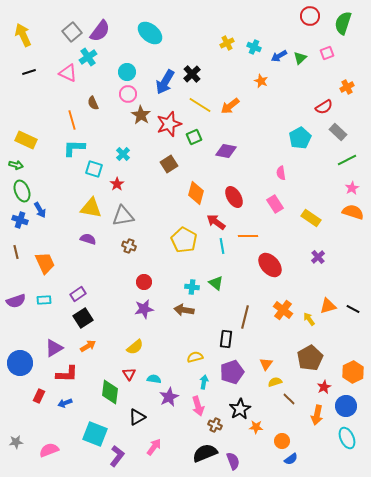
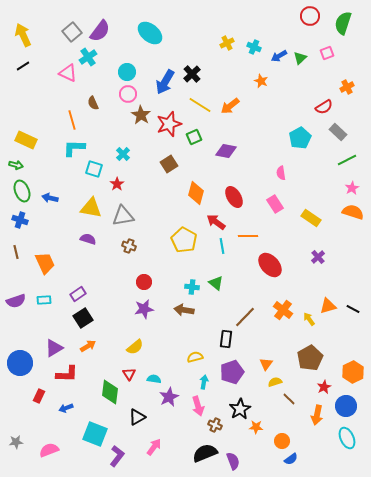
black line at (29, 72): moved 6 px left, 6 px up; rotated 16 degrees counterclockwise
blue arrow at (40, 210): moved 10 px right, 12 px up; rotated 133 degrees clockwise
brown line at (245, 317): rotated 30 degrees clockwise
blue arrow at (65, 403): moved 1 px right, 5 px down
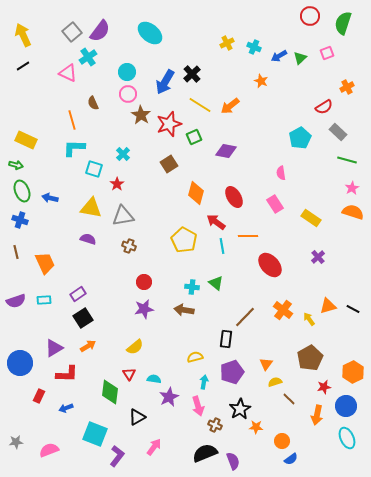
green line at (347, 160): rotated 42 degrees clockwise
red star at (324, 387): rotated 16 degrees clockwise
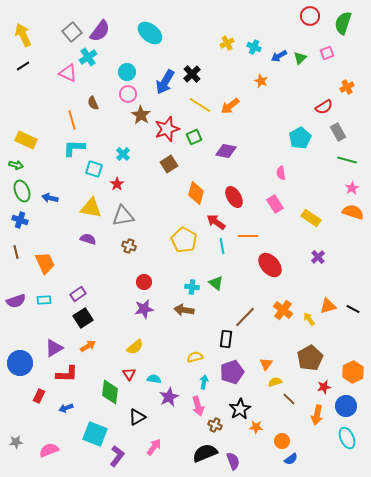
red star at (169, 124): moved 2 px left, 5 px down
gray rectangle at (338, 132): rotated 18 degrees clockwise
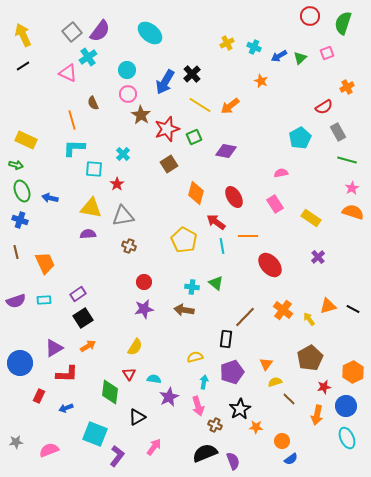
cyan circle at (127, 72): moved 2 px up
cyan square at (94, 169): rotated 12 degrees counterclockwise
pink semicircle at (281, 173): rotated 88 degrees clockwise
purple semicircle at (88, 239): moved 5 px up; rotated 21 degrees counterclockwise
yellow semicircle at (135, 347): rotated 18 degrees counterclockwise
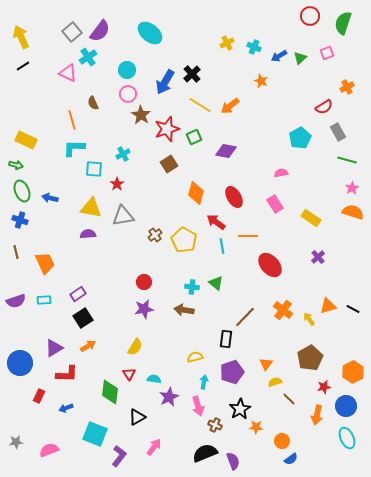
yellow arrow at (23, 35): moved 2 px left, 2 px down
cyan cross at (123, 154): rotated 16 degrees clockwise
brown cross at (129, 246): moved 26 px right, 11 px up; rotated 32 degrees clockwise
purple L-shape at (117, 456): moved 2 px right
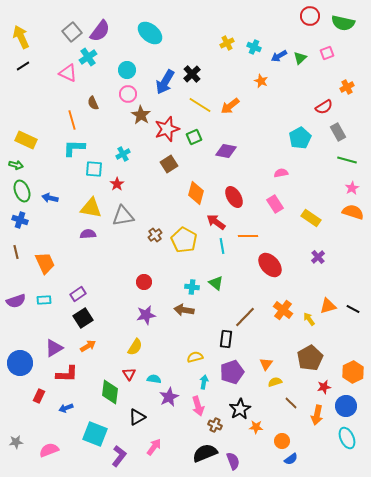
green semicircle at (343, 23): rotated 95 degrees counterclockwise
purple star at (144, 309): moved 2 px right, 6 px down
brown line at (289, 399): moved 2 px right, 4 px down
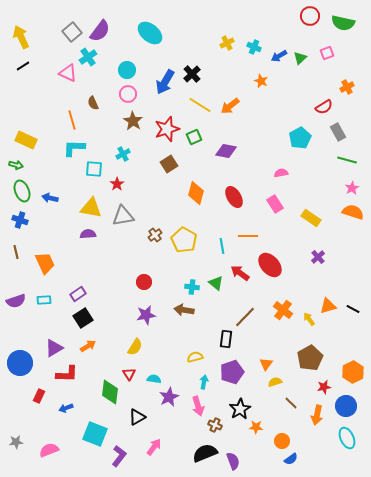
brown star at (141, 115): moved 8 px left, 6 px down
red arrow at (216, 222): moved 24 px right, 51 px down
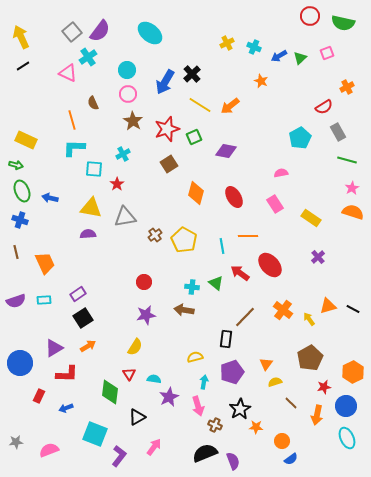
gray triangle at (123, 216): moved 2 px right, 1 px down
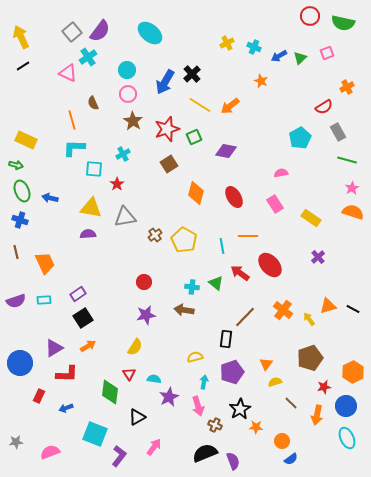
brown pentagon at (310, 358): rotated 10 degrees clockwise
pink semicircle at (49, 450): moved 1 px right, 2 px down
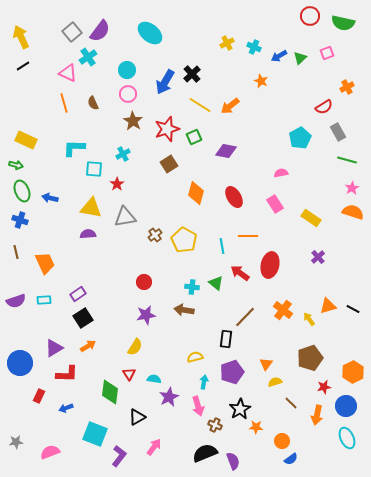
orange line at (72, 120): moved 8 px left, 17 px up
red ellipse at (270, 265): rotated 55 degrees clockwise
